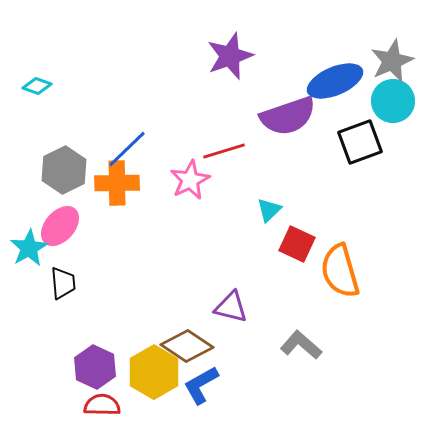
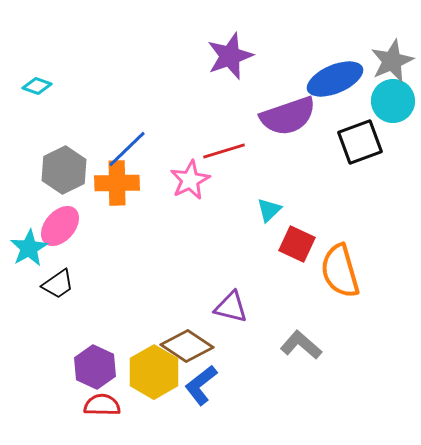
blue ellipse: moved 2 px up
black trapezoid: moved 5 px left, 1 px down; rotated 60 degrees clockwise
blue L-shape: rotated 9 degrees counterclockwise
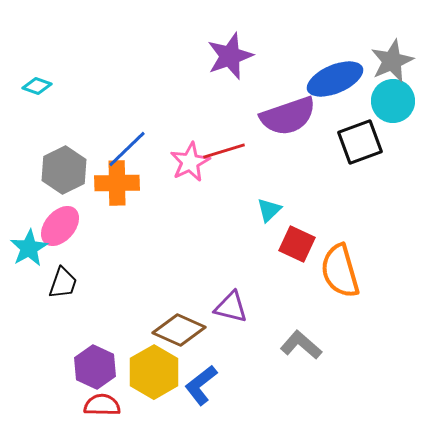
pink star: moved 18 px up
black trapezoid: moved 5 px right, 1 px up; rotated 36 degrees counterclockwise
brown diamond: moved 8 px left, 16 px up; rotated 9 degrees counterclockwise
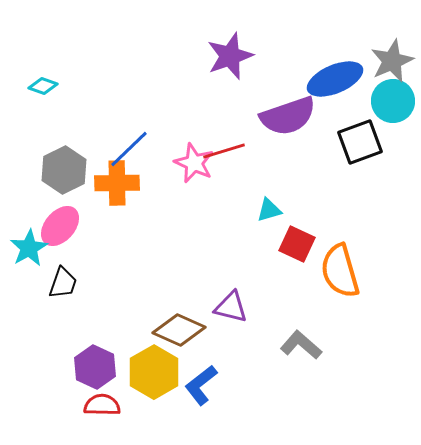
cyan diamond: moved 6 px right
blue line: moved 2 px right
pink star: moved 4 px right, 1 px down; rotated 21 degrees counterclockwise
cyan triangle: rotated 28 degrees clockwise
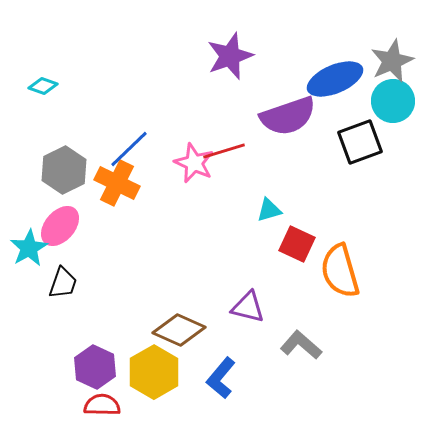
orange cross: rotated 27 degrees clockwise
purple triangle: moved 17 px right
blue L-shape: moved 20 px right, 7 px up; rotated 12 degrees counterclockwise
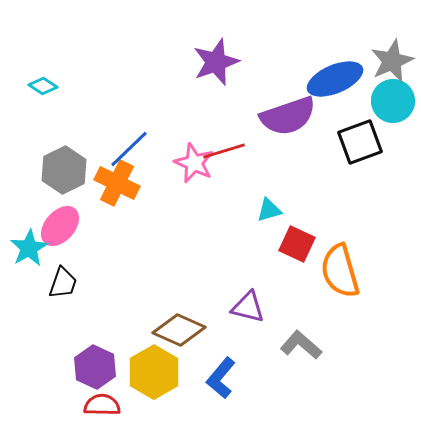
purple star: moved 14 px left, 6 px down
cyan diamond: rotated 12 degrees clockwise
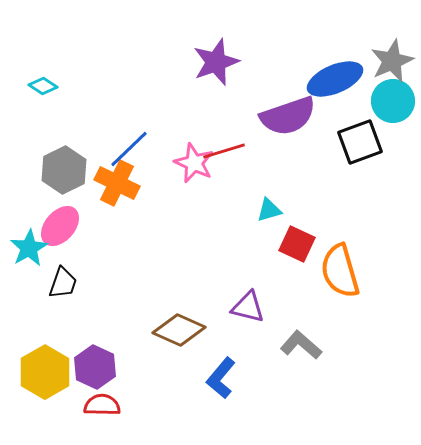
yellow hexagon: moved 109 px left
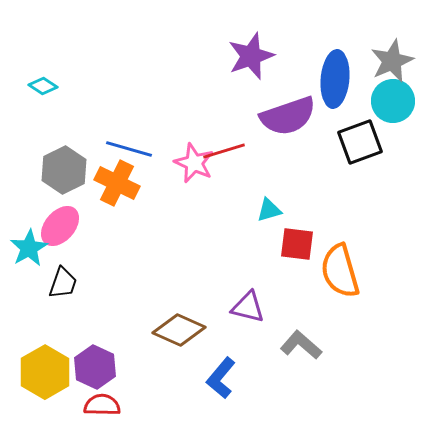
purple star: moved 35 px right, 6 px up
blue ellipse: rotated 62 degrees counterclockwise
blue line: rotated 60 degrees clockwise
red square: rotated 18 degrees counterclockwise
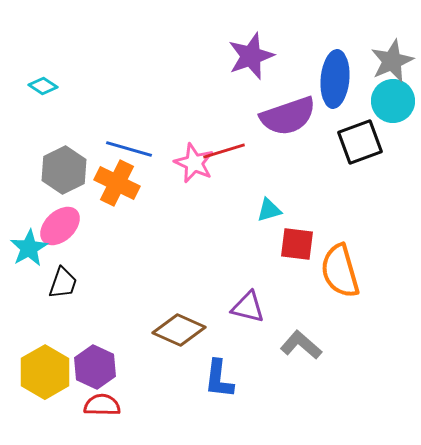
pink ellipse: rotated 6 degrees clockwise
blue L-shape: moved 2 px left, 1 px down; rotated 33 degrees counterclockwise
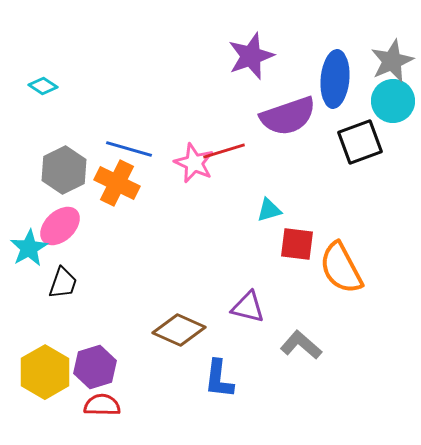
orange semicircle: moved 1 px right, 3 px up; rotated 12 degrees counterclockwise
purple hexagon: rotated 18 degrees clockwise
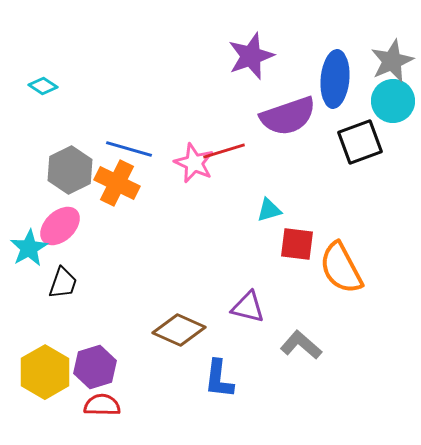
gray hexagon: moved 6 px right
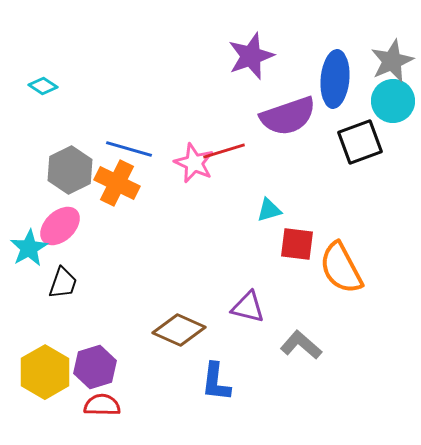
blue L-shape: moved 3 px left, 3 px down
